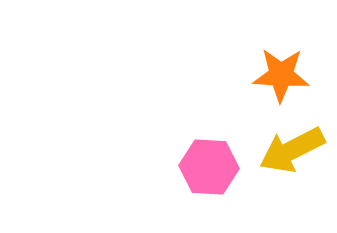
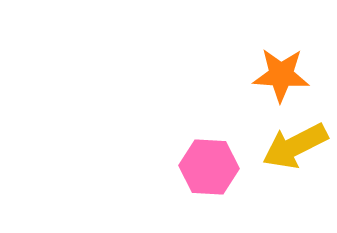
yellow arrow: moved 3 px right, 4 px up
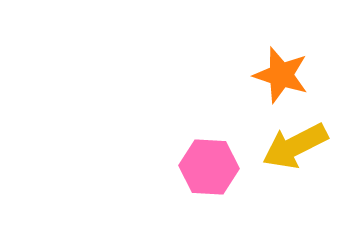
orange star: rotated 14 degrees clockwise
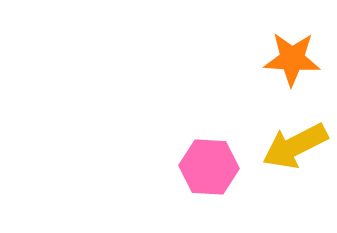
orange star: moved 11 px right, 16 px up; rotated 14 degrees counterclockwise
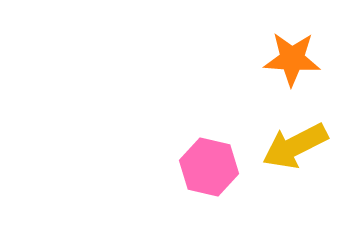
pink hexagon: rotated 10 degrees clockwise
